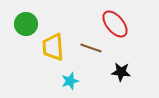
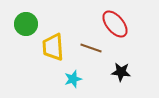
cyan star: moved 3 px right, 2 px up
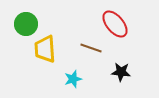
yellow trapezoid: moved 8 px left, 2 px down
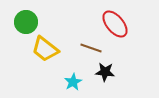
green circle: moved 2 px up
yellow trapezoid: rotated 48 degrees counterclockwise
black star: moved 16 px left
cyan star: moved 3 px down; rotated 12 degrees counterclockwise
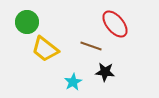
green circle: moved 1 px right
brown line: moved 2 px up
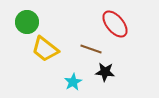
brown line: moved 3 px down
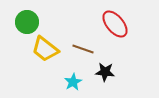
brown line: moved 8 px left
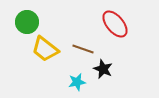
black star: moved 2 px left, 3 px up; rotated 18 degrees clockwise
cyan star: moved 4 px right; rotated 18 degrees clockwise
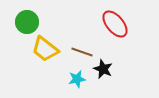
brown line: moved 1 px left, 3 px down
cyan star: moved 3 px up
